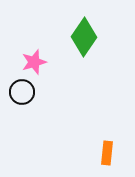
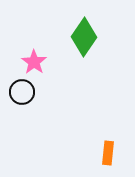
pink star: rotated 20 degrees counterclockwise
orange rectangle: moved 1 px right
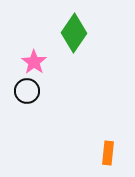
green diamond: moved 10 px left, 4 px up
black circle: moved 5 px right, 1 px up
